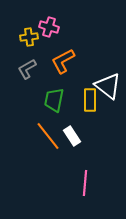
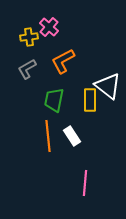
pink cross: rotated 24 degrees clockwise
orange line: rotated 32 degrees clockwise
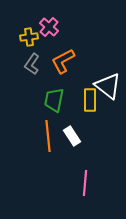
gray L-shape: moved 5 px right, 5 px up; rotated 25 degrees counterclockwise
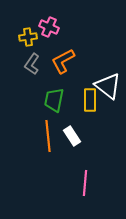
pink cross: rotated 18 degrees counterclockwise
yellow cross: moved 1 px left
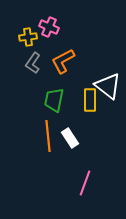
gray L-shape: moved 1 px right, 1 px up
white rectangle: moved 2 px left, 2 px down
pink line: rotated 15 degrees clockwise
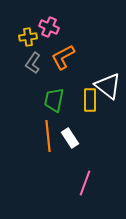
orange L-shape: moved 4 px up
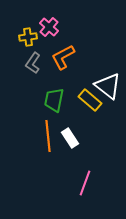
pink cross: rotated 18 degrees clockwise
yellow rectangle: rotated 50 degrees counterclockwise
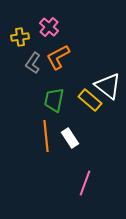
yellow cross: moved 8 px left
orange L-shape: moved 5 px left
orange line: moved 2 px left
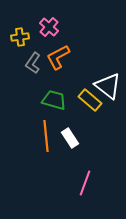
green trapezoid: rotated 95 degrees clockwise
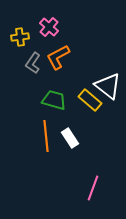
pink line: moved 8 px right, 5 px down
